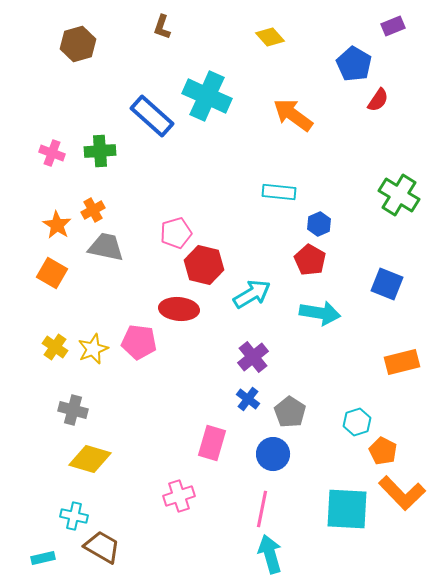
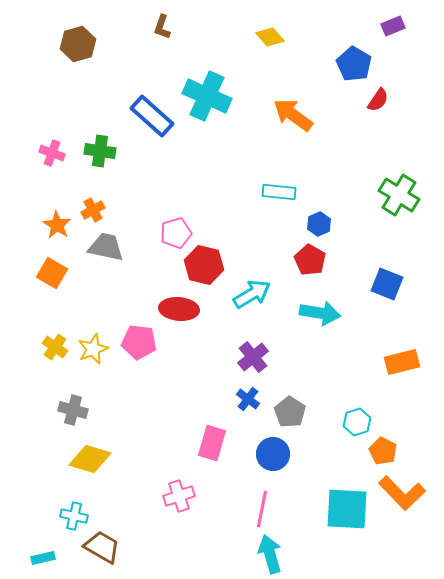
green cross at (100, 151): rotated 12 degrees clockwise
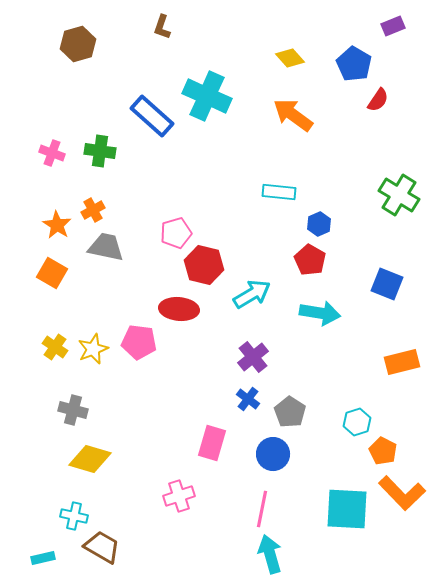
yellow diamond at (270, 37): moved 20 px right, 21 px down
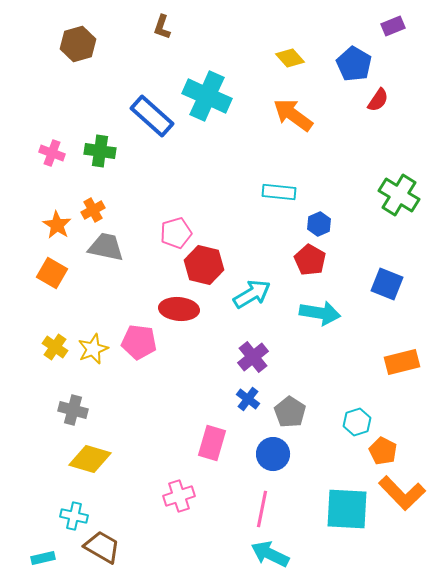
cyan arrow at (270, 554): rotated 48 degrees counterclockwise
